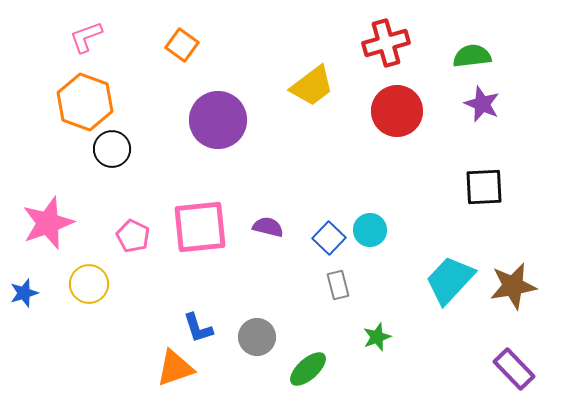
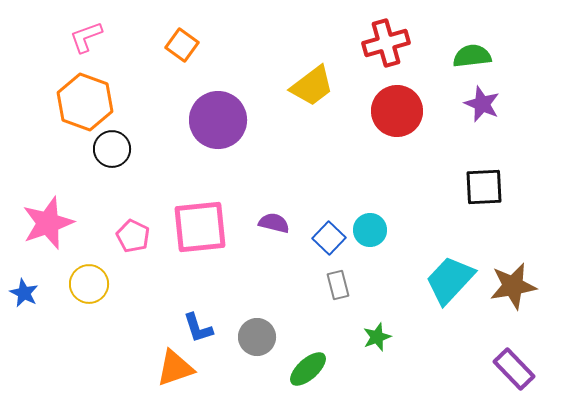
purple semicircle: moved 6 px right, 4 px up
blue star: rotated 28 degrees counterclockwise
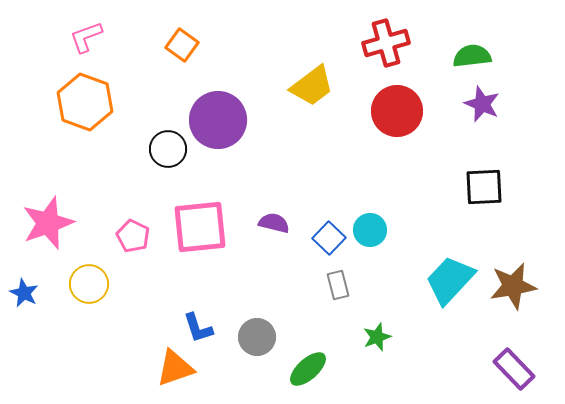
black circle: moved 56 px right
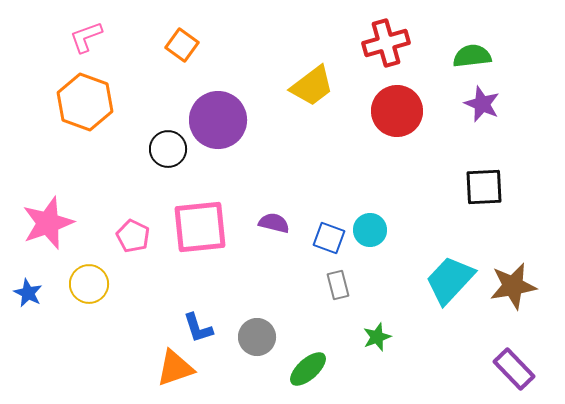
blue square: rotated 24 degrees counterclockwise
blue star: moved 4 px right
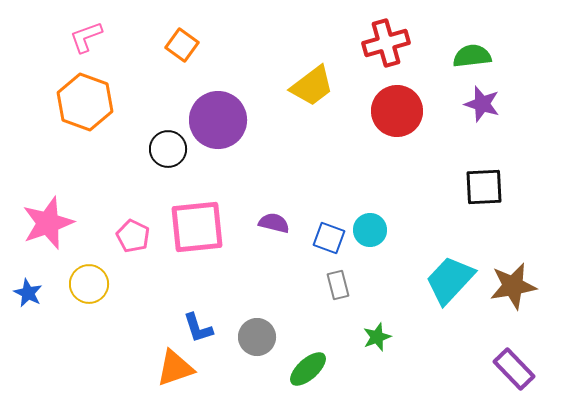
purple star: rotated 6 degrees counterclockwise
pink square: moved 3 px left
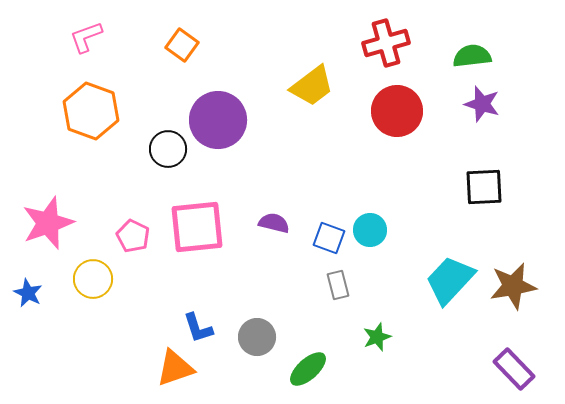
orange hexagon: moved 6 px right, 9 px down
yellow circle: moved 4 px right, 5 px up
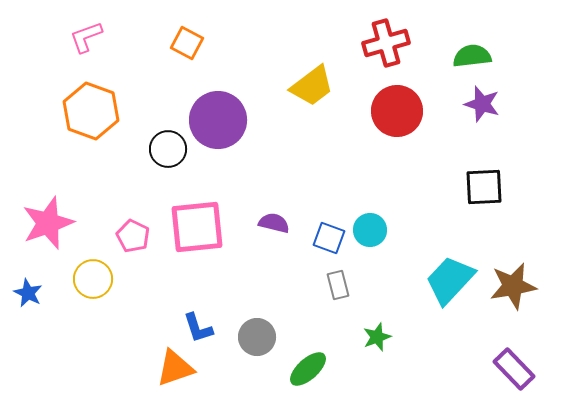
orange square: moved 5 px right, 2 px up; rotated 8 degrees counterclockwise
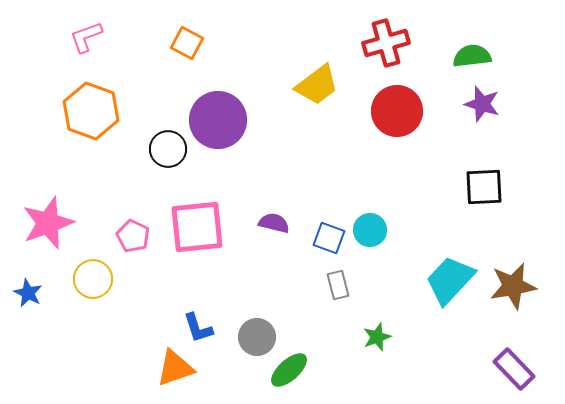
yellow trapezoid: moved 5 px right, 1 px up
green ellipse: moved 19 px left, 1 px down
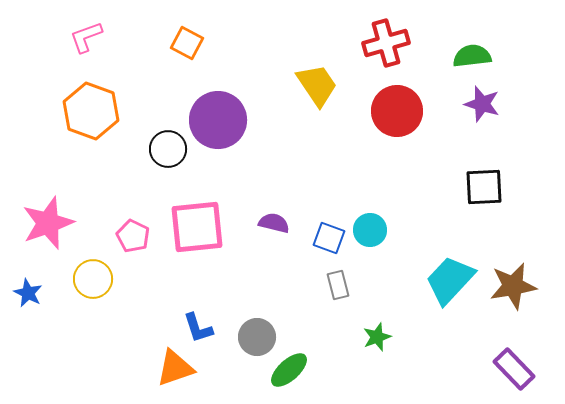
yellow trapezoid: rotated 87 degrees counterclockwise
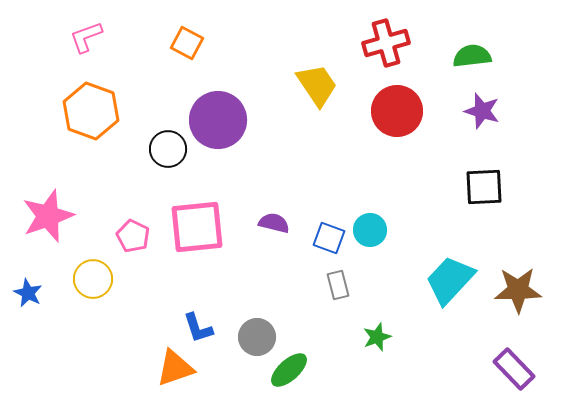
purple star: moved 7 px down
pink star: moved 7 px up
brown star: moved 5 px right, 4 px down; rotated 9 degrees clockwise
